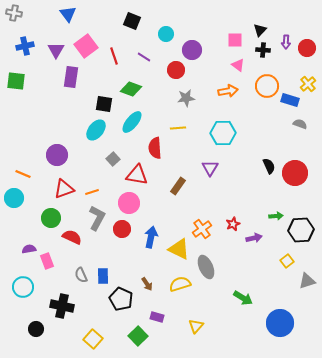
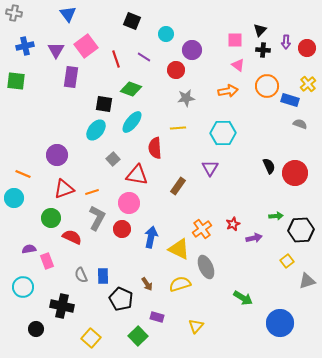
red line at (114, 56): moved 2 px right, 3 px down
yellow square at (93, 339): moved 2 px left, 1 px up
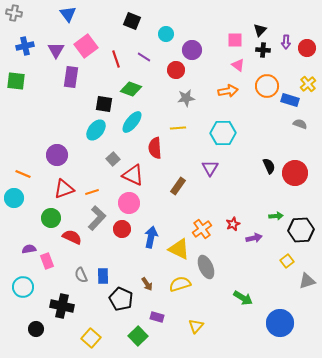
red triangle at (137, 175): moved 4 px left; rotated 15 degrees clockwise
gray L-shape at (97, 218): rotated 15 degrees clockwise
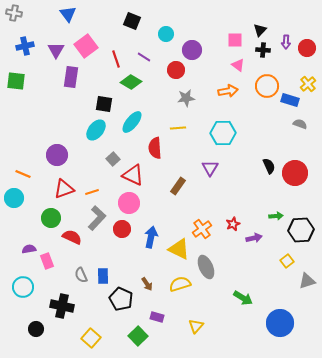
green diamond at (131, 89): moved 7 px up; rotated 10 degrees clockwise
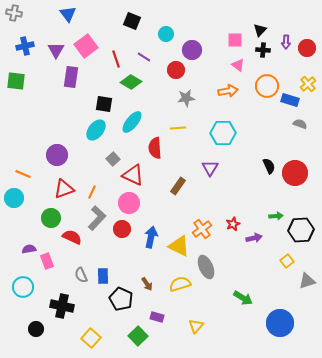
orange line at (92, 192): rotated 48 degrees counterclockwise
yellow triangle at (179, 249): moved 3 px up
